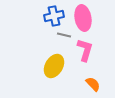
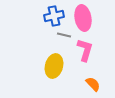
yellow ellipse: rotated 15 degrees counterclockwise
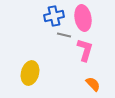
yellow ellipse: moved 24 px left, 7 px down
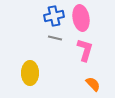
pink ellipse: moved 2 px left
gray line: moved 9 px left, 3 px down
yellow ellipse: rotated 15 degrees counterclockwise
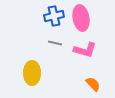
gray line: moved 5 px down
pink L-shape: rotated 90 degrees clockwise
yellow ellipse: moved 2 px right
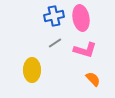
gray line: rotated 48 degrees counterclockwise
yellow ellipse: moved 3 px up
orange semicircle: moved 5 px up
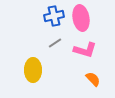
yellow ellipse: moved 1 px right
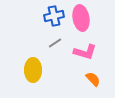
pink L-shape: moved 2 px down
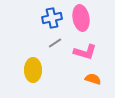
blue cross: moved 2 px left, 2 px down
orange semicircle: rotated 28 degrees counterclockwise
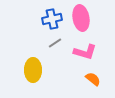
blue cross: moved 1 px down
orange semicircle: rotated 21 degrees clockwise
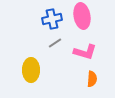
pink ellipse: moved 1 px right, 2 px up
yellow ellipse: moved 2 px left
orange semicircle: moved 1 px left; rotated 56 degrees clockwise
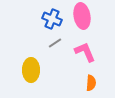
blue cross: rotated 36 degrees clockwise
pink L-shape: rotated 130 degrees counterclockwise
orange semicircle: moved 1 px left, 4 px down
